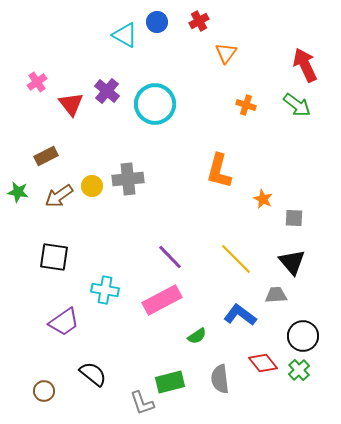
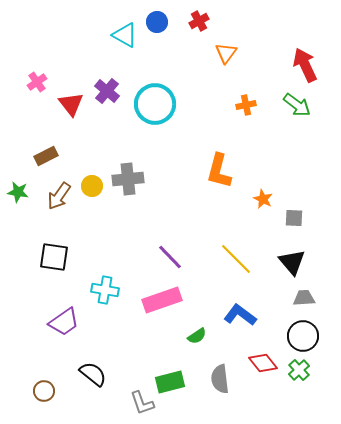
orange cross: rotated 30 degrees counterclockwise
brown arrow: rotated 20 degrees counterclockwise
gray trapezoid: moved 28 px right, 3 px down
pink rectangle: rotated 9 degrees clockwise
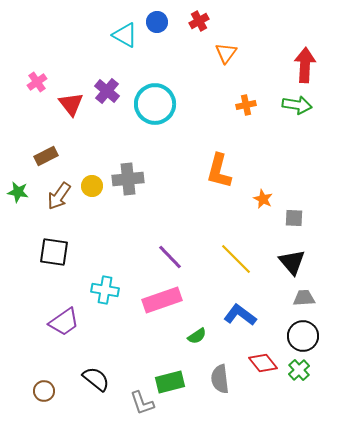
red arrow: rotated 28 degrees clockwise
green arrow: rotated 28 degrees counterclockwise
black square: moved 5 px up
black semicircle: moved 3 px right, 5 px down
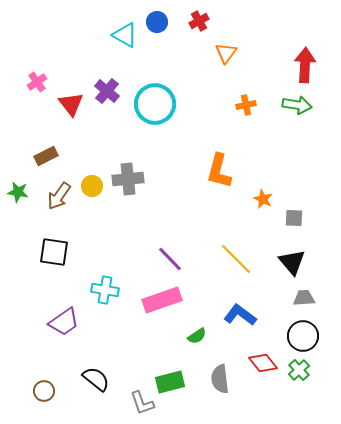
purple line: moved 2 px down
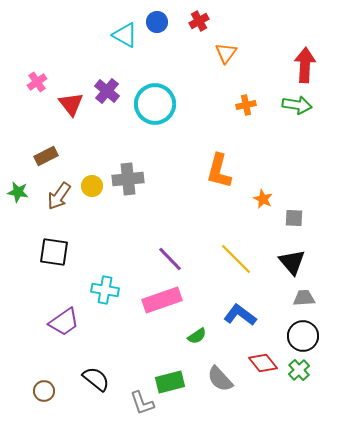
gray semicircle: rotated 36 degrees counterclockwise
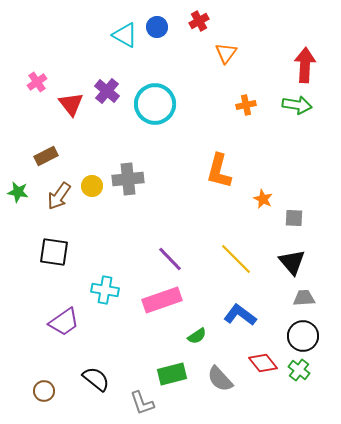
blue circle: moved 5 px down
green cross: rotated 10 degrees counterclockwise
green rectangle: moved 2 px right, 8 px up
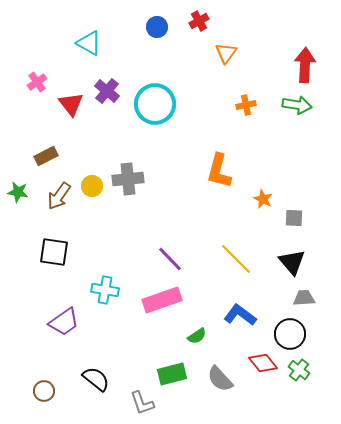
cyan triangle: moved 36 px left, 8 px down
black circle: moved 13 px left, 2 px up
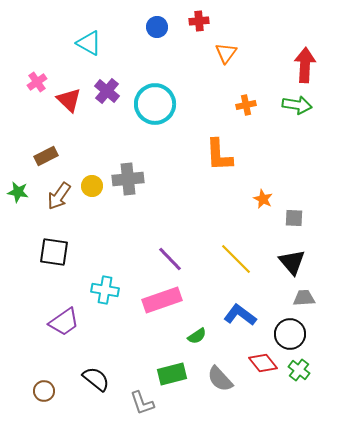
red cross: rotated 24 degrees clockwise
red triangle: moved 2 px left, 4 px up; rotated 8 degrees counterclockwise
orange L-shape: moved 16 px up; rotated 18 degrees counterclockwise
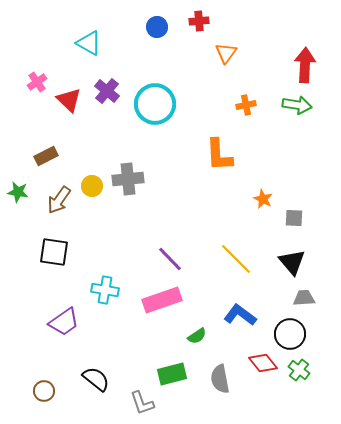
brown arrow: moved 4 px down
gray semicircle: rotated 32 degrees clockwise
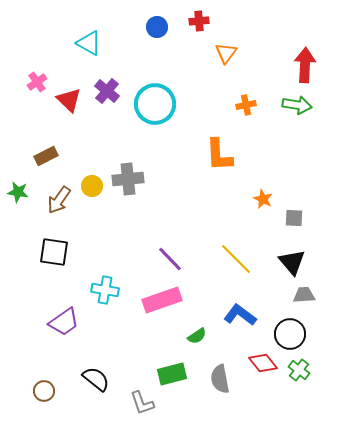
gray trapezoid: moved 3 px up
